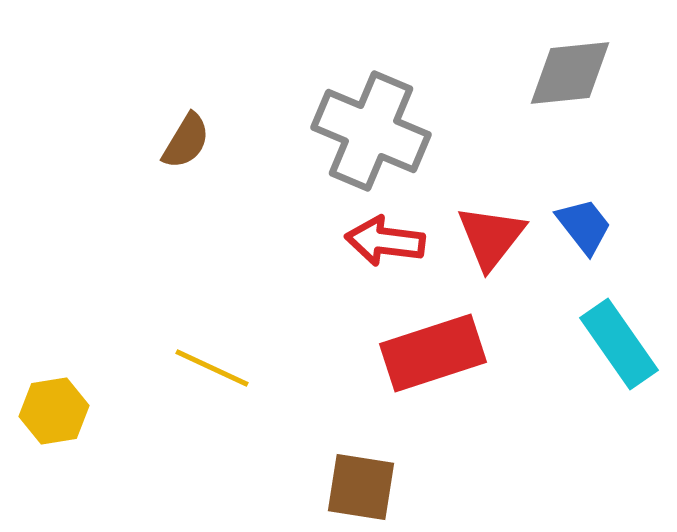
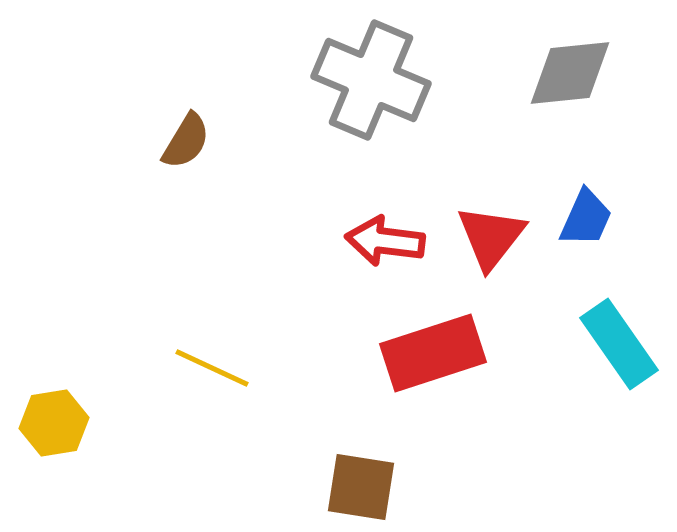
gray cross: moved 51 px up
blue trapezoid: moved 2 px right, 8 px up; rotated 62 degrees clockwise
yellow hexagon: moved 12 px down
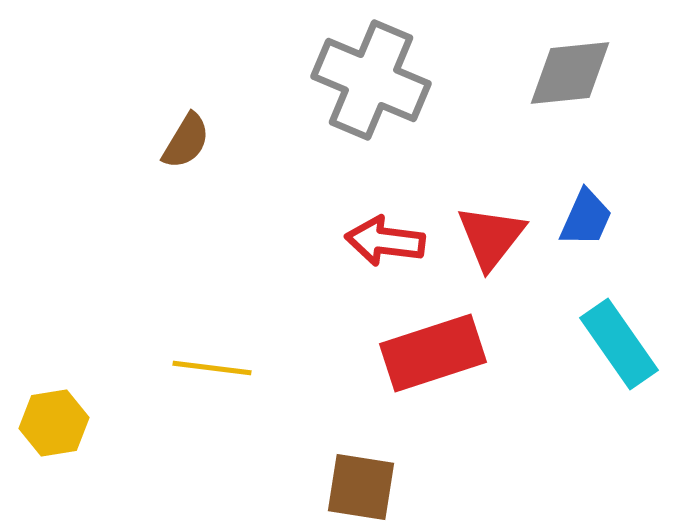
yellow line: rotated 18 degrees counterclockwise
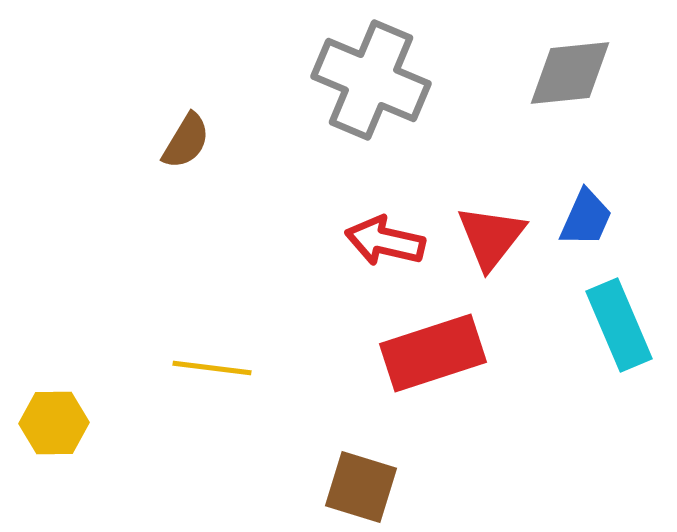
red arrow: rotated 6 degrees clockwise
cyan rectangle: moved 19 px up; rotated 12 degrees clockwise
yellow hexagon: rotated 8 degrees clockwise
brown square: rotated 8 degrees clockwise
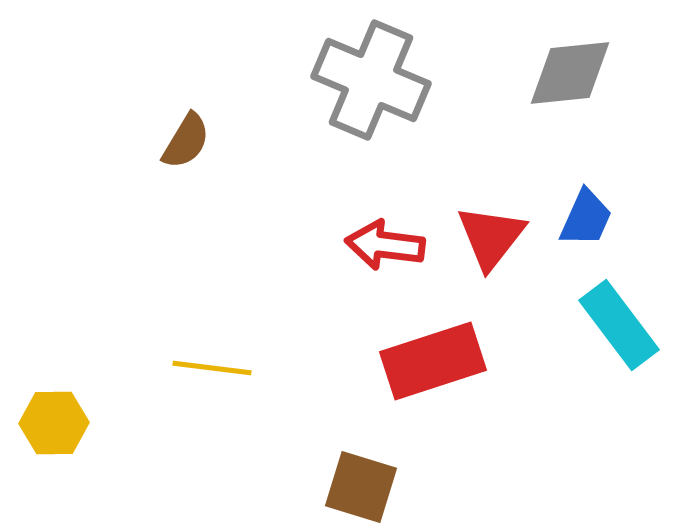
red arrow: moved 4 px down; rotated 6 degrees counterclockwise
cyan rectangle: rotated 14 degrees counterclockwise
red rectangle: moved 8 px down
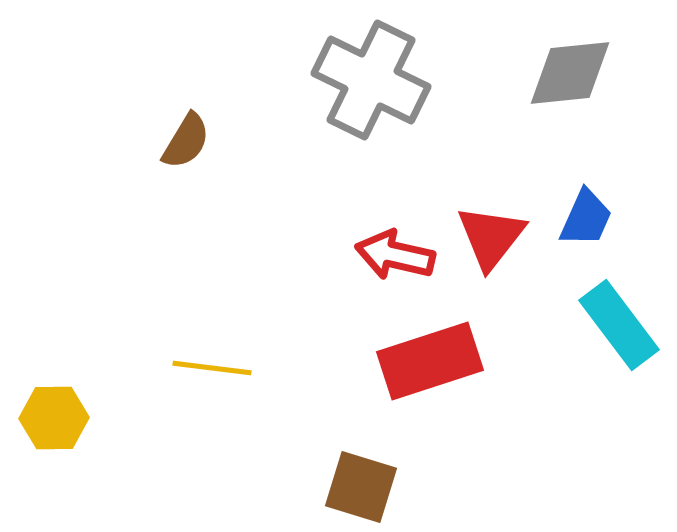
gray cross: rotated 3 degrees clockwise
red arrow: moved 10 px right, 10 px down; rotated 6 degrees clockwise
red rectangle: moved 3 px left
yellow hexagon: moved 5 px up
